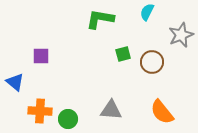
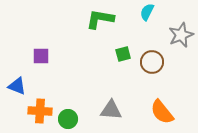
blue triangle: moved 2 px right, 4 px down; rotated 18 degrees counterclockwise
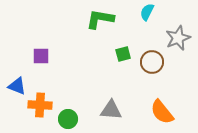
gray star: moved 3 px left, 3 px down
orange cross: moved 6 px up
